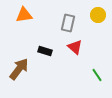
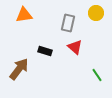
yellow circle: moved 2 px left, 2 px up
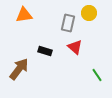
yellow circle: moved 7 px left
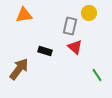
gray rectangle: moved 2 px right, 3 px down
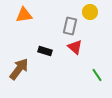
yellow circle: moved 1 px right, 1 px up
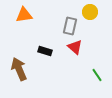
brown arrow: rotated 60 degrees counterclockwise
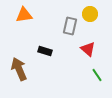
yellow circle: moved 2 px down
red triangle: moved 13 px right, 2 px down
